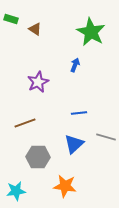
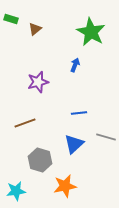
brown triangle: rotated 48 degrees clockwise
purple star: rotated 10 degrees clockwise
gray hexagon: moved 2 px right, 3 px down; rotated 15 degrees clockwise
orange star: rotated 20 degrees counterclockwise
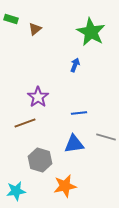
purple star: moved 15 px down; rotated 20 degrees counterclockwise
blue triangle: rotated 35 degrees clockwise
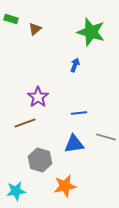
green star: rotated 12 degrees counterclockwise
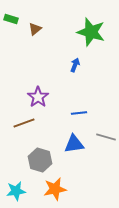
brown line: moved 1 px left
orange star: moved 10 px left, 3 px down
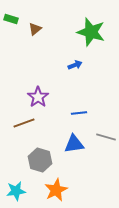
blue arrow: rotated 48 degrees clockwise
orange star: moved 1 px right, 1 px down; rotated 15 degrees counterclockwise
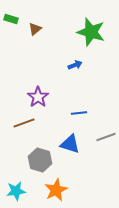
gray line: rotated 36 degrees counterclockwise
blue triangle: moved 4 px left; rotated 25 degrees clockwise
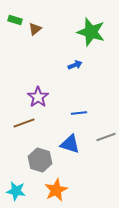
green rectangle: moved 4 px right, 1 px down
cyan star: rotated 18 degrees clockwise
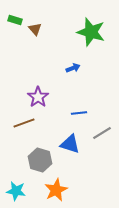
brown triangle: rotated 32 degrees counterclockwise
blue arrow: moved 2 px left, 3 px down
gray line: moved 4 px left, 4 px up; rotated 12 degrees counterclockwise
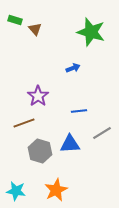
purple star: moved 1 px up
blue line: moved 2 px up
blue triangle: rotated 20 degrees counterclockwise
gray hexagon: moved 9 px up
